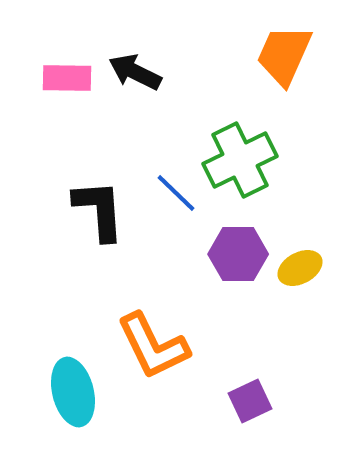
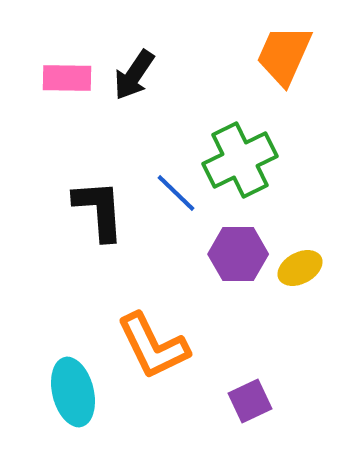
black arrow: moved 1 px left, 3 px down; rotated 82 degrees counterclockwise
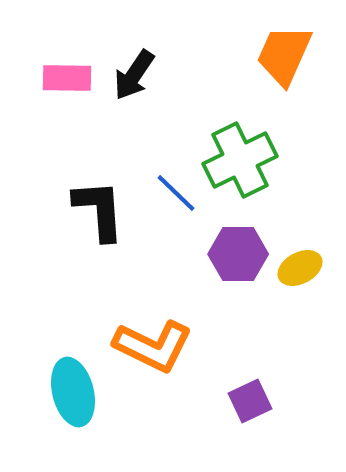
orange L-shape: rotated 38 degrees counterclockwise
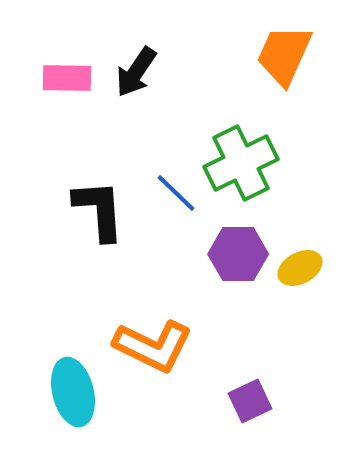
black arrow: moved 2 px right, 3 px up
green cross: moved 1 px right, 3 px down
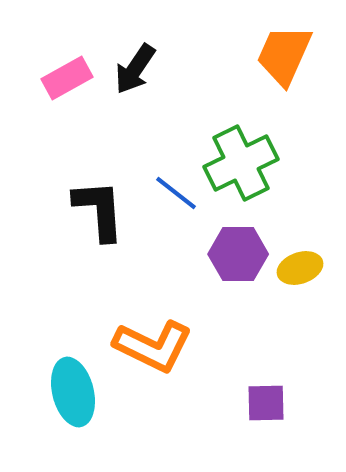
black arrow: moved 1 px left, 3 px up
pink rectangle: rotated 30 degrees counterclockwise
blue line: rotated 6 degrees counterclockwise
yellow ellipse: rotated 9 degrees clockwise
purple square: moved 16 px right, 2 px down; rotated 24 degrees clockwise
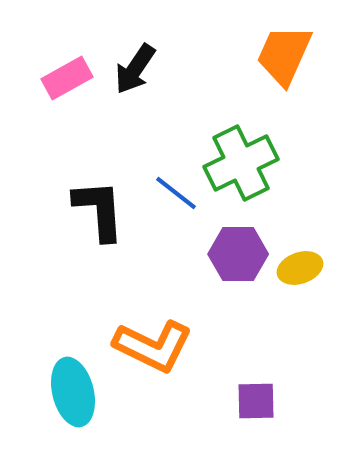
purple square: moved 10 px left, 2 px up
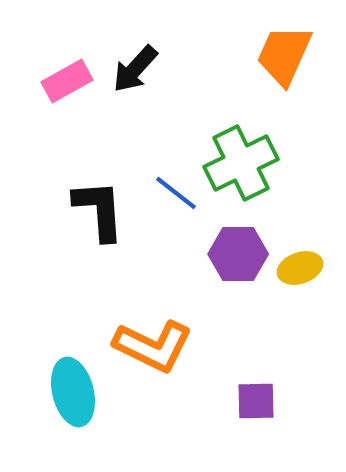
black arrow: rotated 8 degrees clockwise
pink rectangle: moved 3 px down
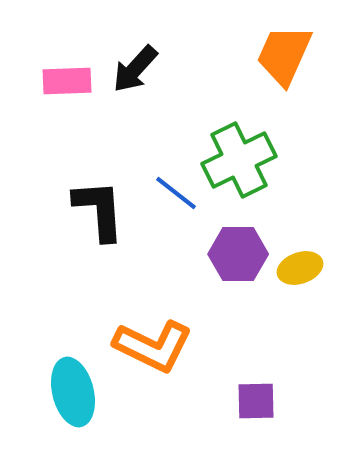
pink rectangle: rotated 27 degrees clockwise
green cross: moved 2 px left, 3 px up
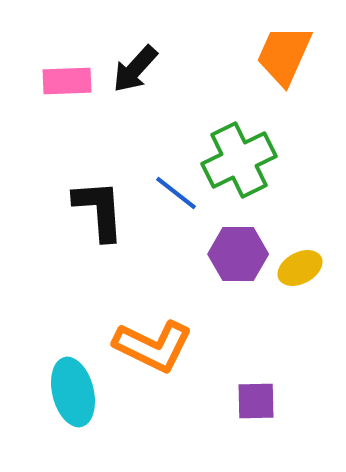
yellow ellipse: rotated 9 degrees counterclockwise
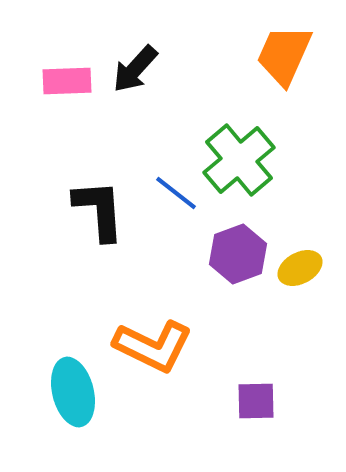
green cross: rotated 14 degrees counterclockwise
purple hexagon: rotated 20 degrees counterclockwise
